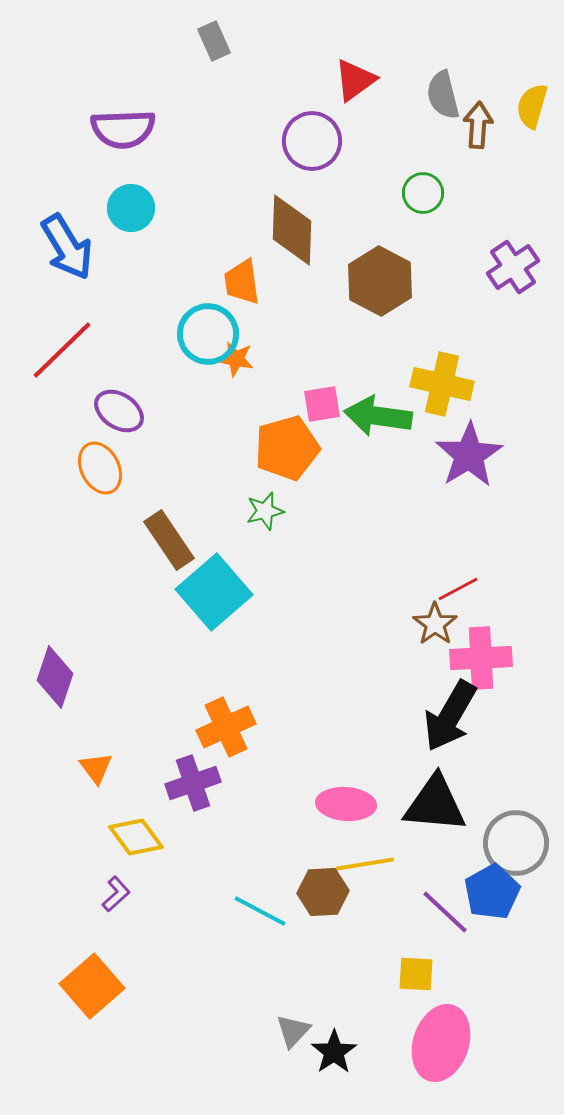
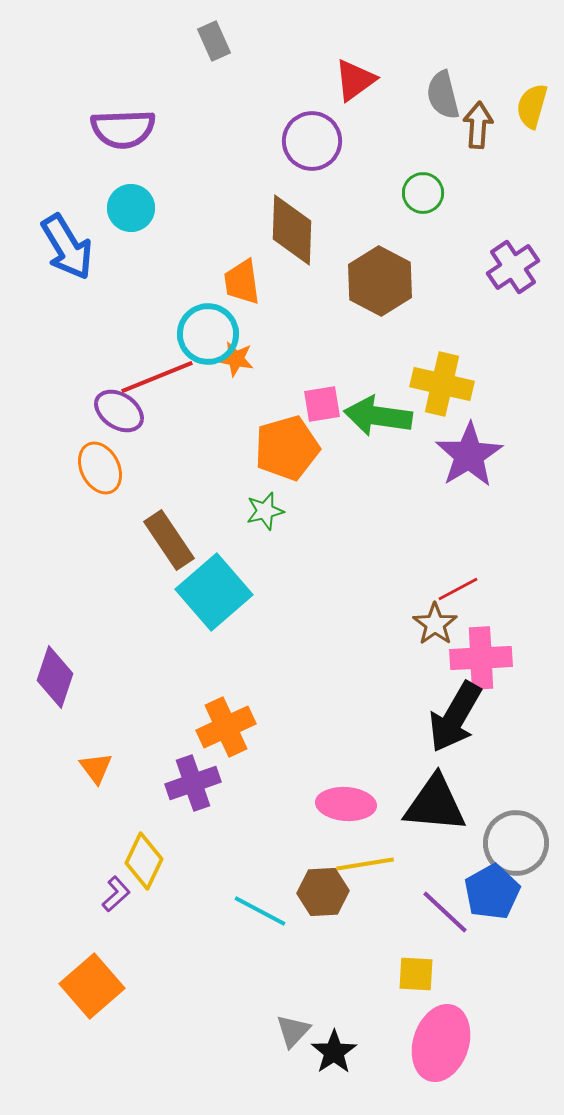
red line at (62, 350): moved 95 px right, 27 px down; rotated 22 degrees clockwise
black arrow at (450, 716): moved 5 px right, 1 px down
yellow diamond at (136, 837): moved 8 px right, 24 px down; rotated 62 degrees clockwise
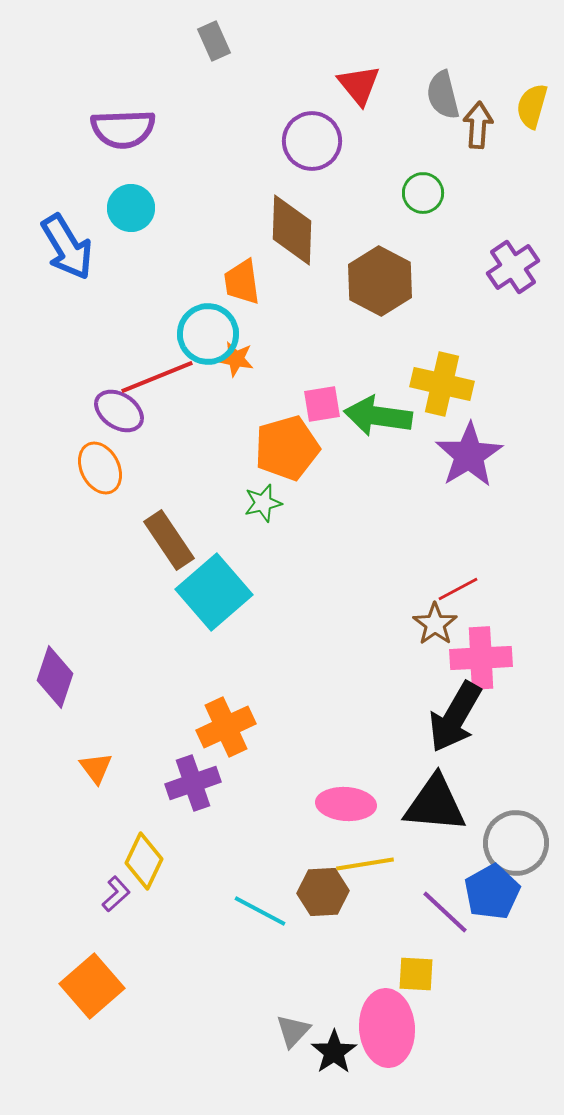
red triangle at (355, 80): moved 4 px right, 5 px down; rotated 33 degrees counterclockwise
green star at (265, 511): moved 2 px left, 8 px up
pink ellipse at (441, 1043): moved 54 px left, 15 px up; rotated 22 degrees counterclockwise
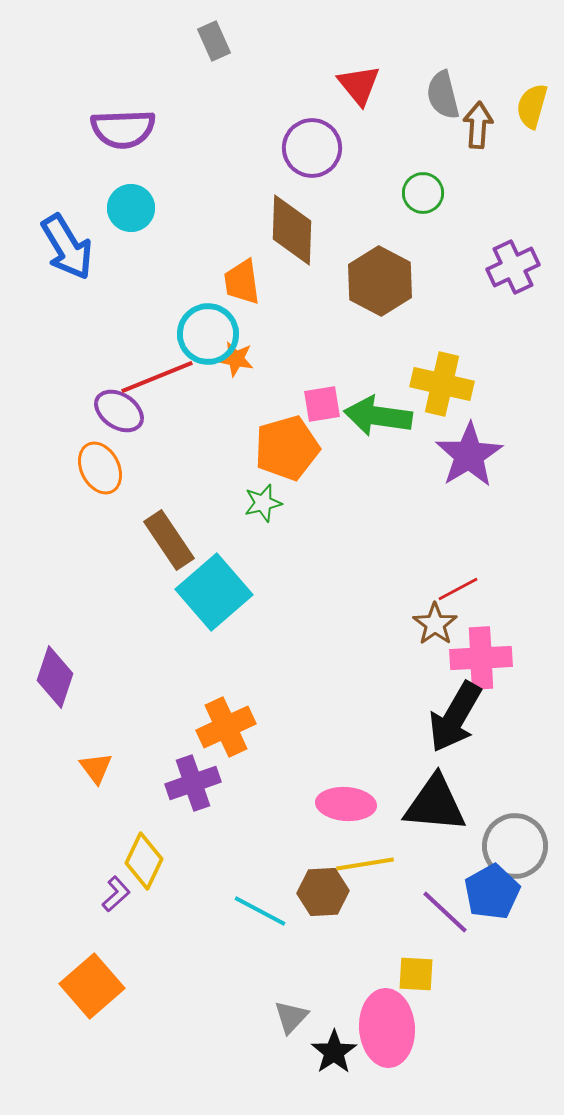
purple circle at (312, 141): moved 7 px down
purple cross at (513, 267): rotated 9 degrees clockwise
gray circle at (516, 843): moved 1 px left, 3 px down
gray triangle at (293, 1031): moved 2 px left, 14 px up
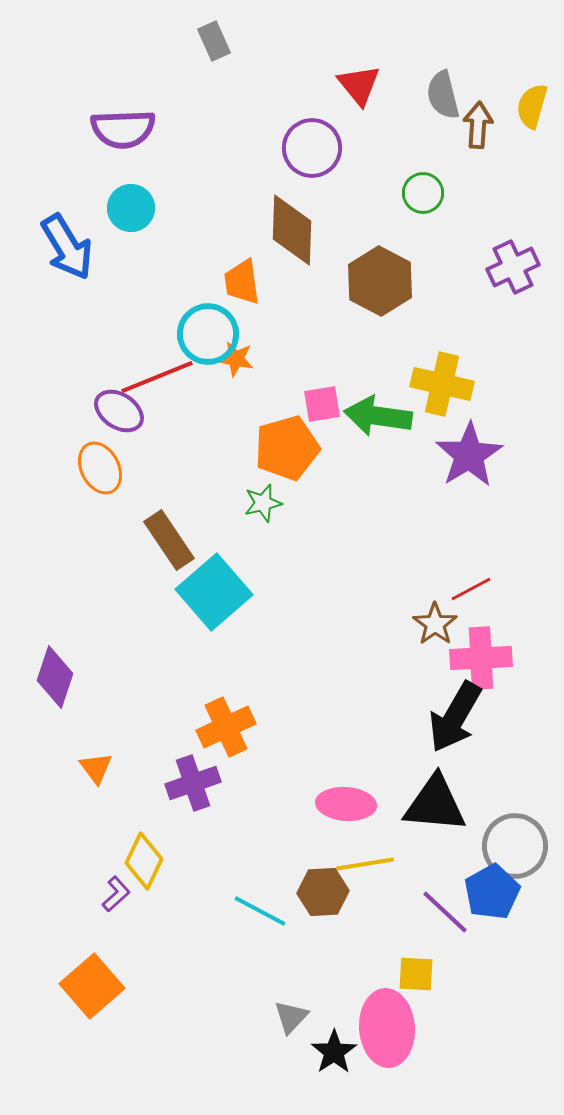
red line at (458, 589): moved 13 px right
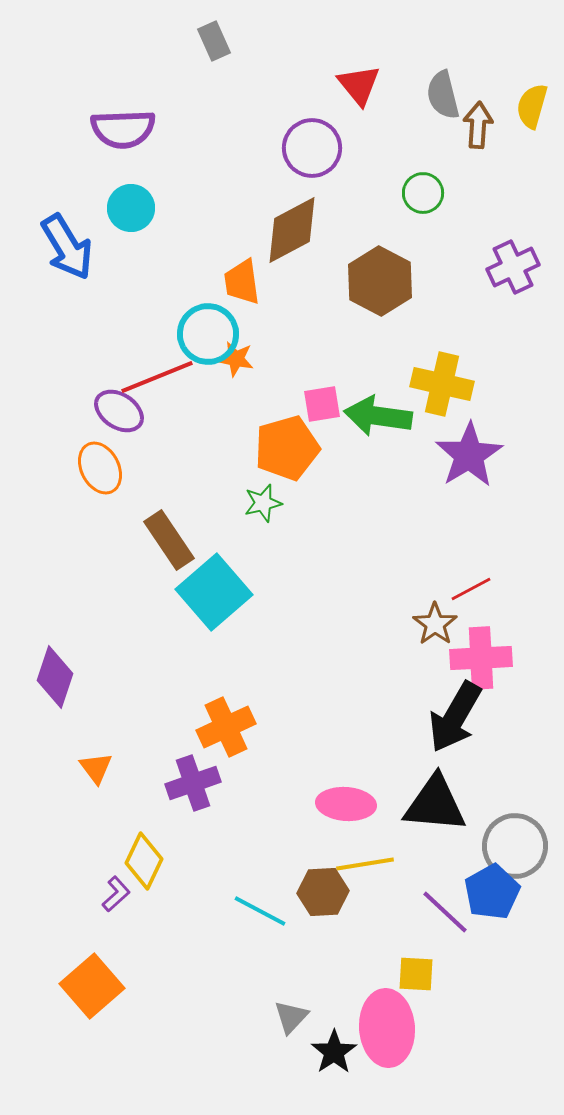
brown diamond at (292, 230): rotated 60 degrees clockwise
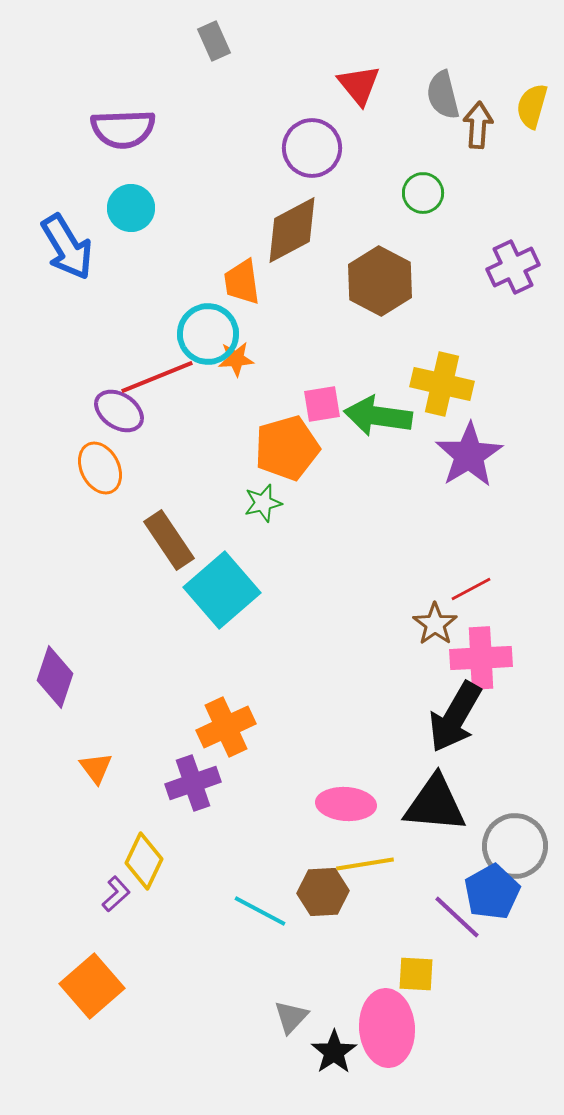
orange star at (236, 359): rotated 15 degrees counterclockwise
cyan square at (214, 592): moved 8 px right, 2 px up
purple line at (445, 912): moved 12 px right, 5 px down
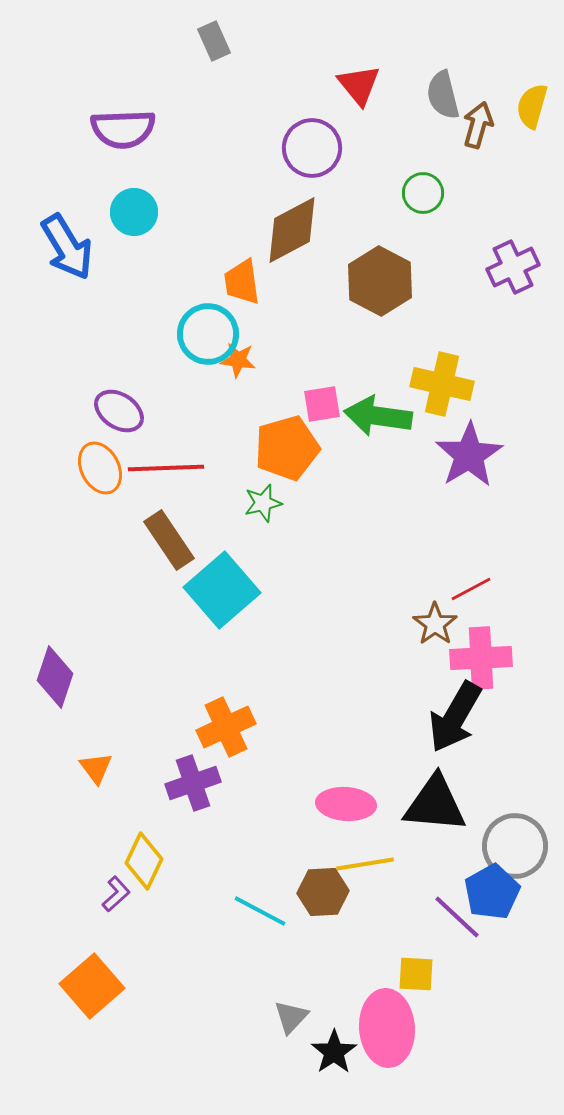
brown arrow at (478, 125): rotated 12 degrees clockwise
cyan circle at (131, 208): moved 3 px right, 4 px down
orange star at (236, 359): moved 2 px right, 1 px down; rotated 12 degrees clockwise
red line at (157, 377): moved 9 px right, 91 px down; rotated 20 degrees clockwise
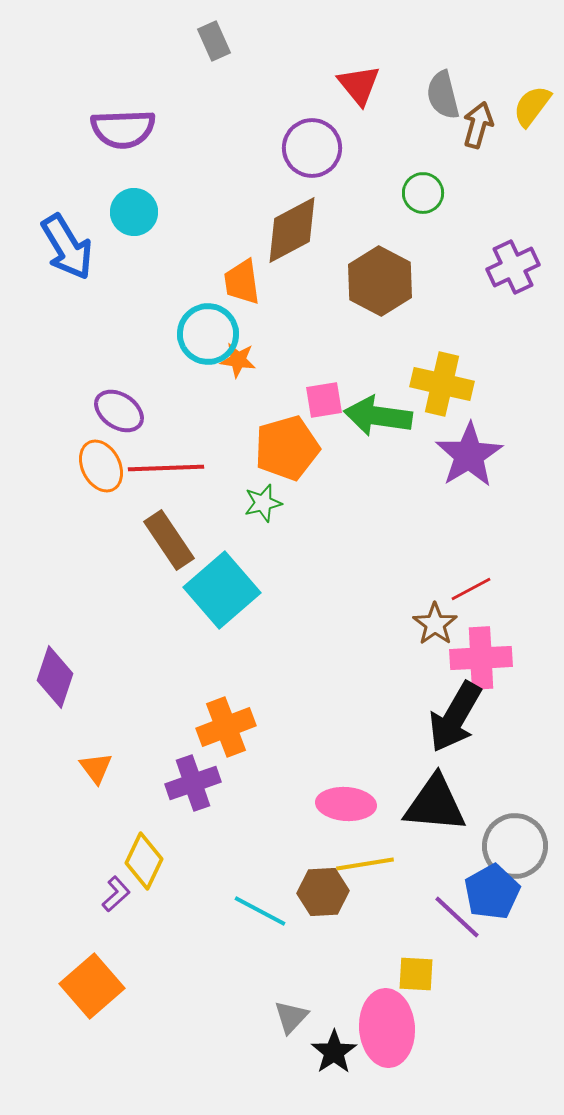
yellow semicircle at (532, 106): rotated 21 degrees clockwise
pink square at (322, 404): moved 2 px right, 4 px up
orange ellipse at (100, 468): moved 1 px right, 2 px up
orange cross at (226, 727): rotated 4 degrees clockwise
